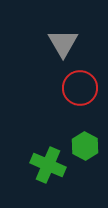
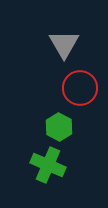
gray triangle: moved 1 px right, 1 px down
green hexagon: moved 26 px left, 19 px up
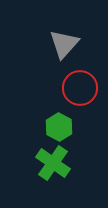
gray triangle: rotated 12 degrees clockwise
green cross: moved 5 px right, 2 px up; rotated 12 degrees clockwise
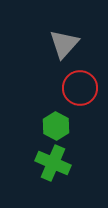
green hexagon: moved 3 px left, 1 px up
green cross: rotated 12 degrees counterclockwise
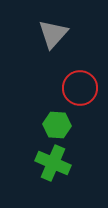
gray triangle: moved 11 px left, 10 px up
green hexagon: moved 1 px right, 1 px up; rotated 24 degrees counterclockwise
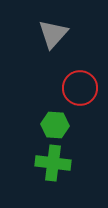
green hexagon: moved 2 px left
green cross: rotated 16 degrees counterclockwise
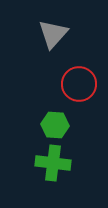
red circle: moved 1 px left, 4 px up
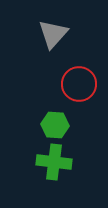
green cross: moved 1 px right, 1 px up
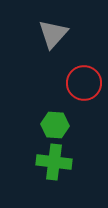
red circle: moved 5 px right, 1 px up
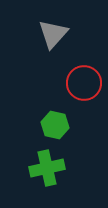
green hexagon: rotated 8 degrees clockwise
green cross: moved 7 px left, 6 px down; rotated 20 degrees counterclockwise
